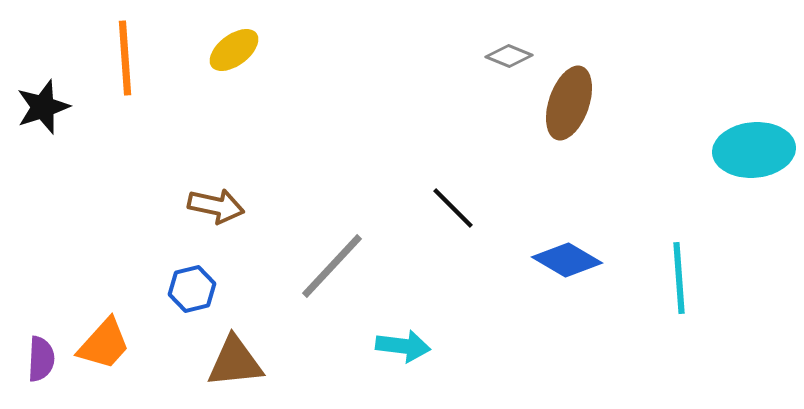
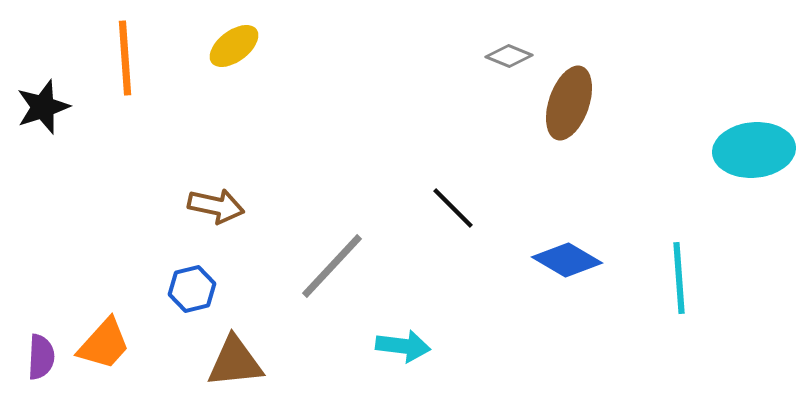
yellow ellipse: moved 4 px up
purple semicircle: moved 2 px up
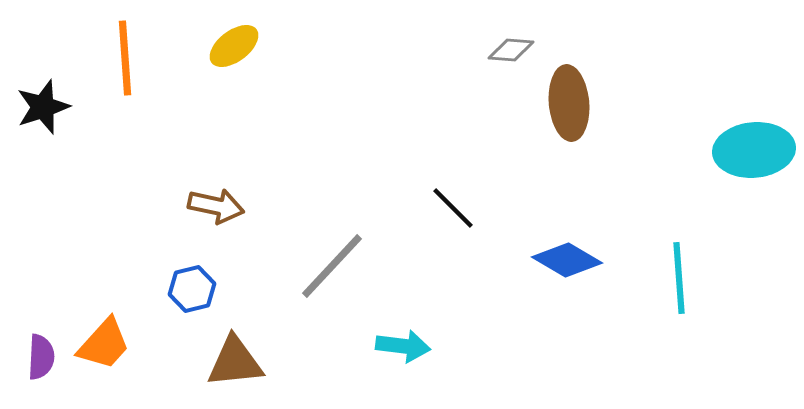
gray diamond: moved 2 px right, 6 px up; rotated 18 degrees counterclockwise
brown ellipse: rotated 24 degrees counterclockwise
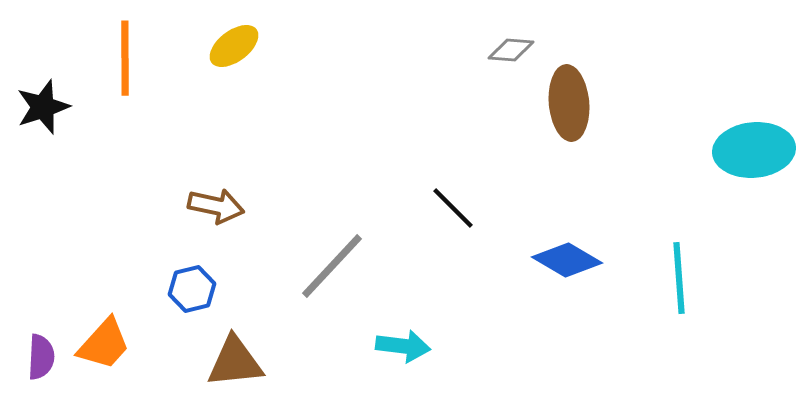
orange line: rotated 4 degrees clockwise
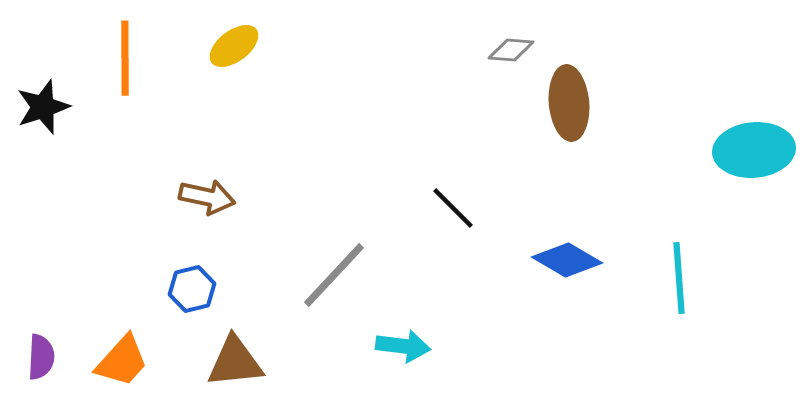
brown arrow: moved 9 px left, 9 px up
gray line: moved 2 px right, 9 px down
orange trapezoid: moved 18 px right, 17 px down
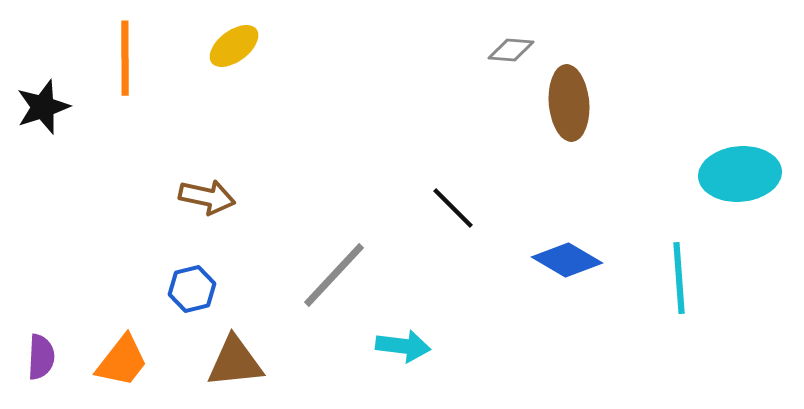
cyan ellipse: moved 14 px left, 24 px down
orange trapezoid: rotated 4 degrees counterclockwise
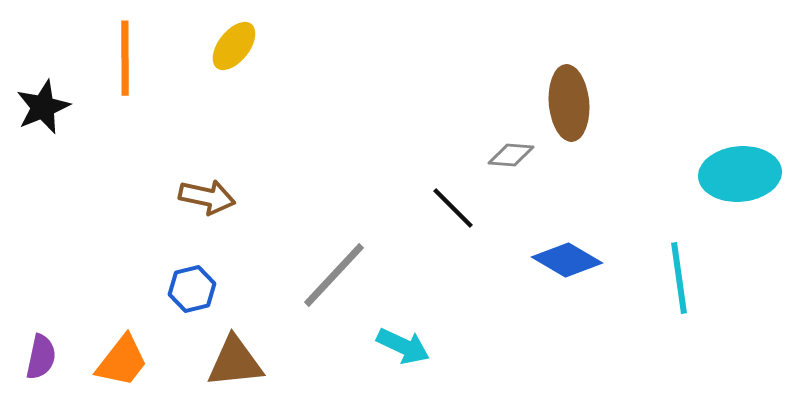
yellow ellipse: rotated 15 degrees counterclockwise
gray diamond: moved 105 px down
black star: rotated 4 degrees counterclockwise
cyan line: rotated 4 degrees counterclockwise
cyan arrow: rotated 18 degrees clockwise
purple semicircle: rotated 9 degrees clockwise
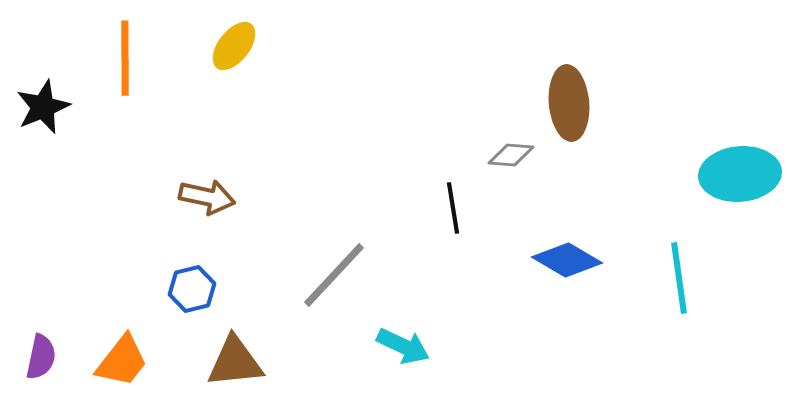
black line: rotated 36 degrees clockwise
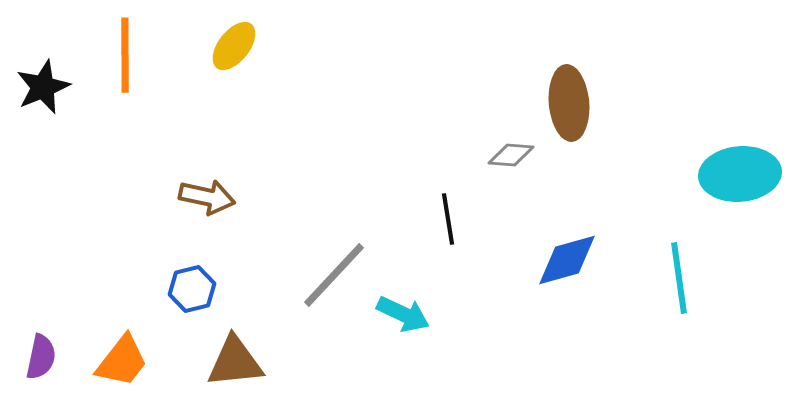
orange line: moved 3 px up
black star: moved 20 px up
black line: moved 5 px left, 11 px down
blue diamond: rotated 46 degrees counterclockwise
cyan arrow: moved 32 px up
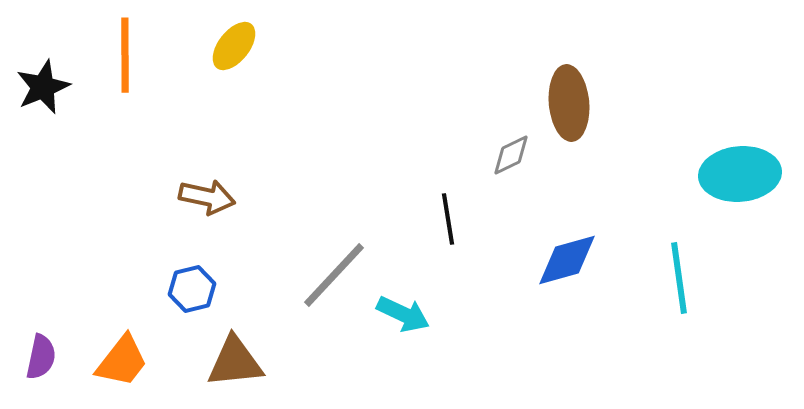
gray diamond: rotated 30 degrees counterclockwise
